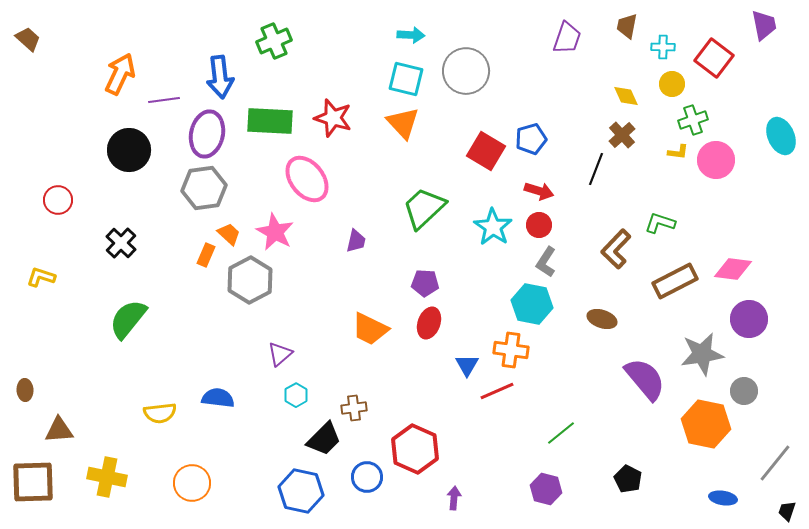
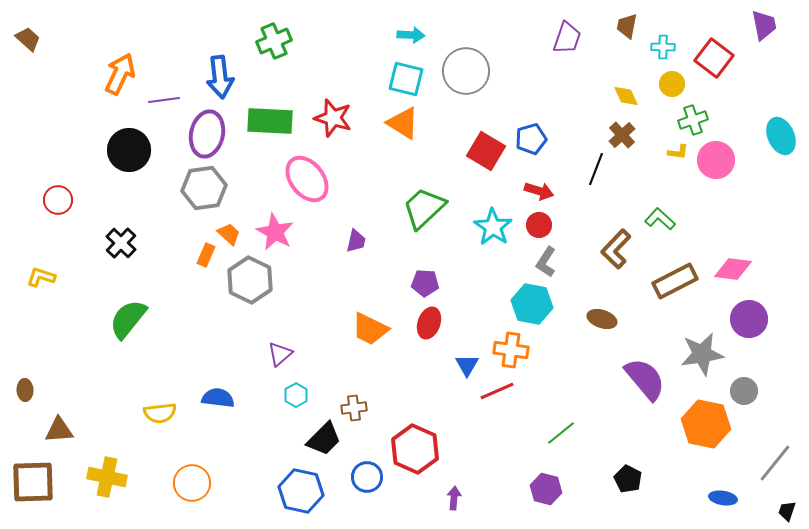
orange triangle at (403, 123): rotated 15 degrees counterclockwise
green L-shape at (660, 223): moved 4 px up; rotated 24 degrees clockwise
gray hexagon at (250, 280): rotated 6 degrees counterclockwise
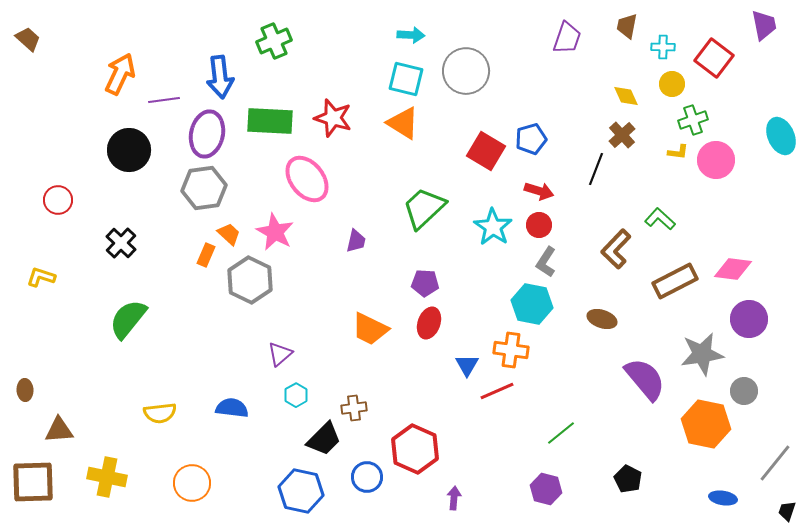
blue semicircle at (218, 398): moved 14 px right, 10 px down
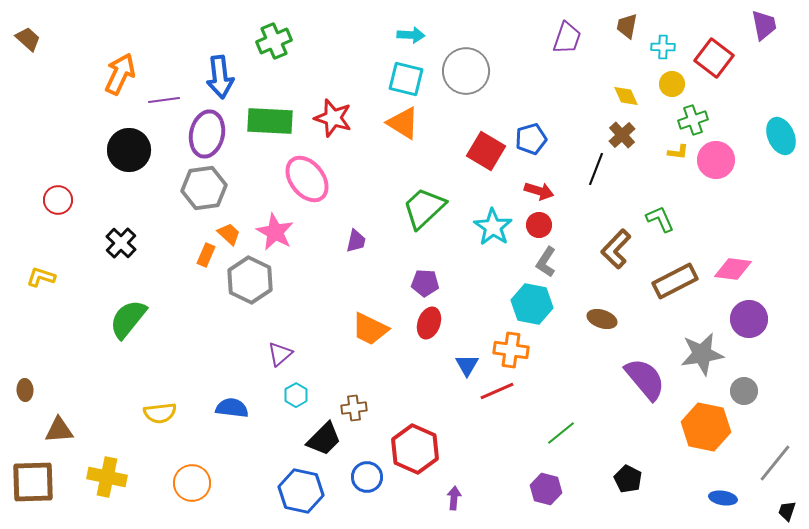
green L-shape at (660, 219): rotated 24 degrees clockwise
orange hexagon at (706, 424): moved 3 px down
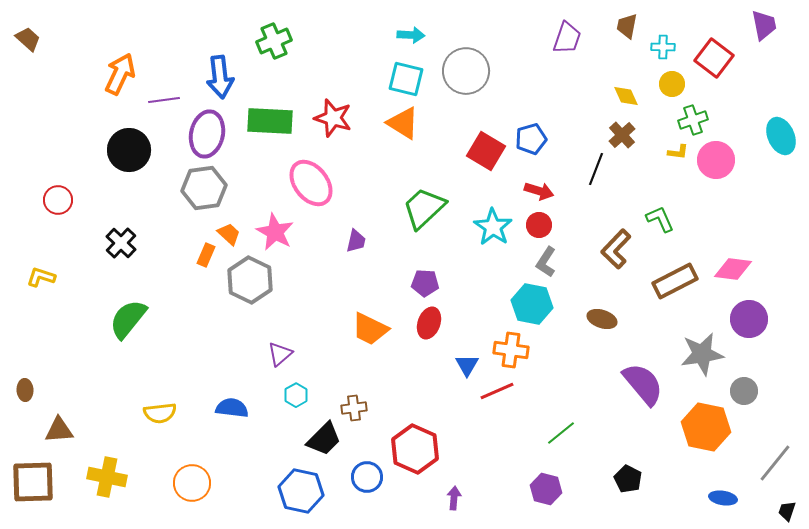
pink ellipse at (307, 179): moved 4 px right, 4 px down
purple semicircle at (645, 379): moved 2 px left, 5 px down
